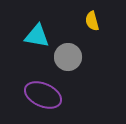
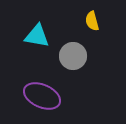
gray circle: moved 5 px right, 1 px up
purple ellipse: moved 1 px left, 1 px down
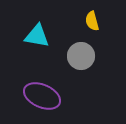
gray circle: moved 8 px right
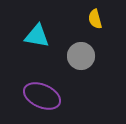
yellow semicircle: moved 3 px right, 2 px up
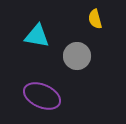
gray circle: moved 4 px left
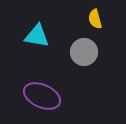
gray circle: moved 7 px right, 4 px up
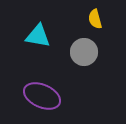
cyan triangle: moved 1 px right
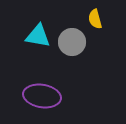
gray circle: moved 12 px left, 10 px up
purple ellipse: rotated 15 degrees counterclockwise
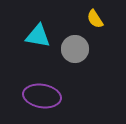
yellow semicircle: rotated 18 degrees counterclockwise
gray circle: moved 3 px right, 7 px down
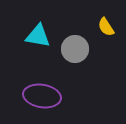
yellow semicircle: moved 11 px right, 8 px down
